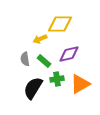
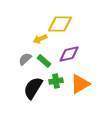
gray semicircle: rotated 56 degrees clockwise
green cross: moved 1 px left, 2 px down
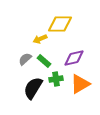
purple diamond: moved 5 px right, 4 px down
green cross: moved 2 px up
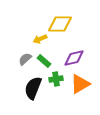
black semicircle: rotated 10 degrees counterclockwise
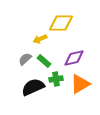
yellow diamond: moved 1 px right, 1 px up
black semicircle: moved 1 px up; rotated 45 degrees clockwise
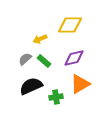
yellow diamond: moved 9 px right, 2 px down
green cross: moved 18 px down
black semicircle: moved 2 px left, 1 px up
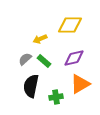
black semicircle: rotated 55 degrees counterclockwise
